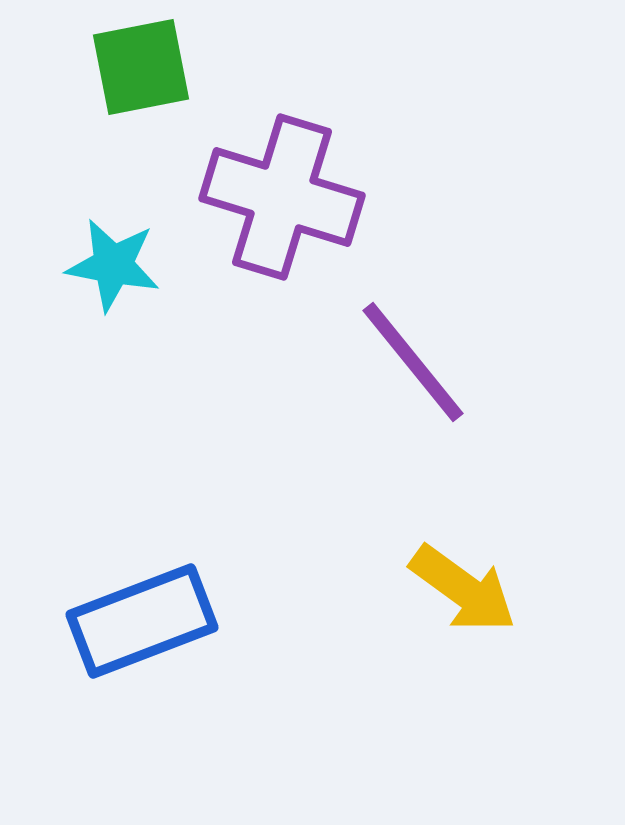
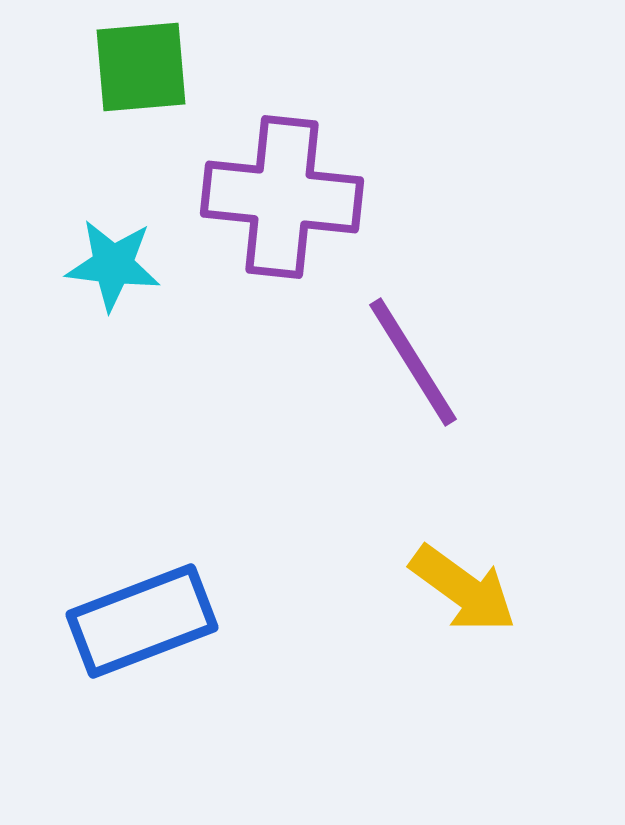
green square: rotated 6 degrees clockwise
purple cross: rotated 11 degrees counterclockwise
cyan star: rotated 4 degrees counterclockwise
purple line: rotated 7 degrees clockwise
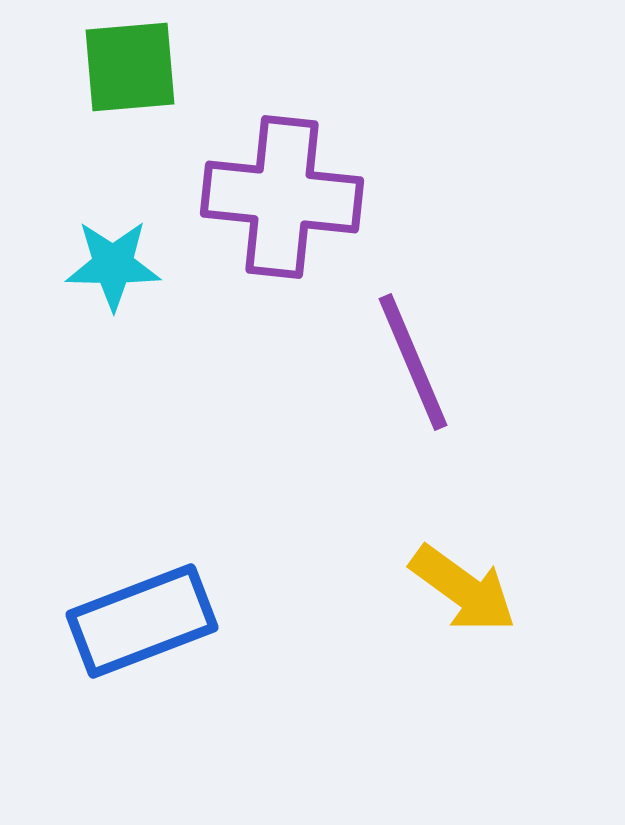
green square: moved 11 px left
cyan star: rotated 6 degrees counterclockwise
purple line: rotated 9 degrees clockwise
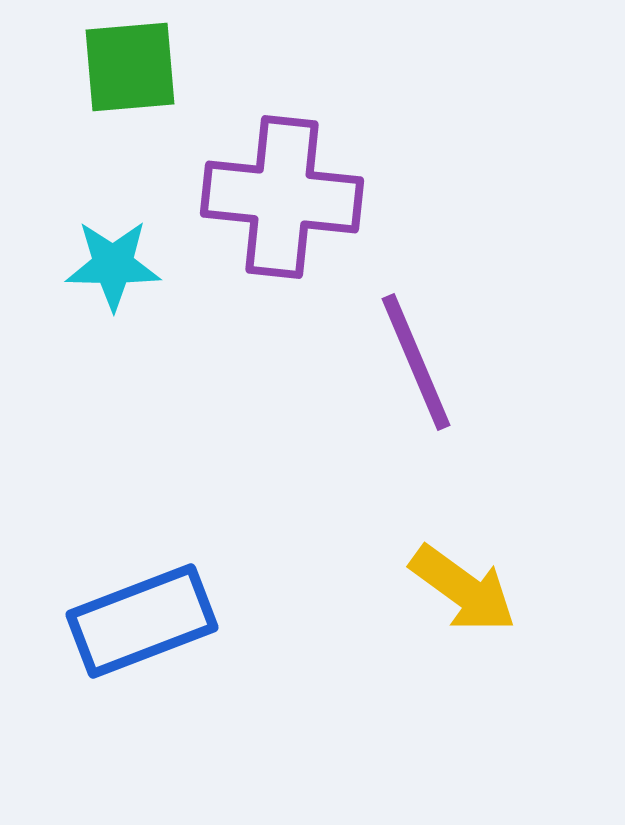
purple line: moved 3 px right
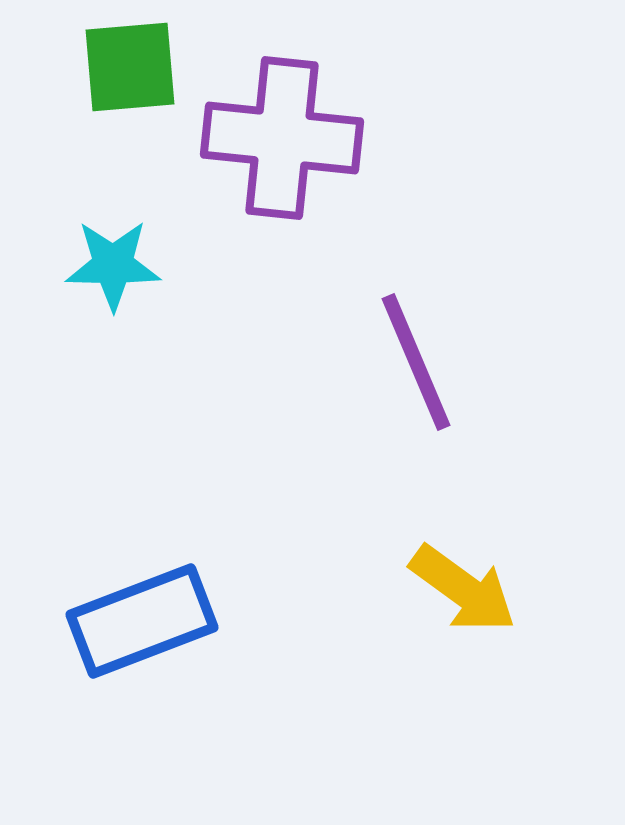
purple cross: moved 59 px up
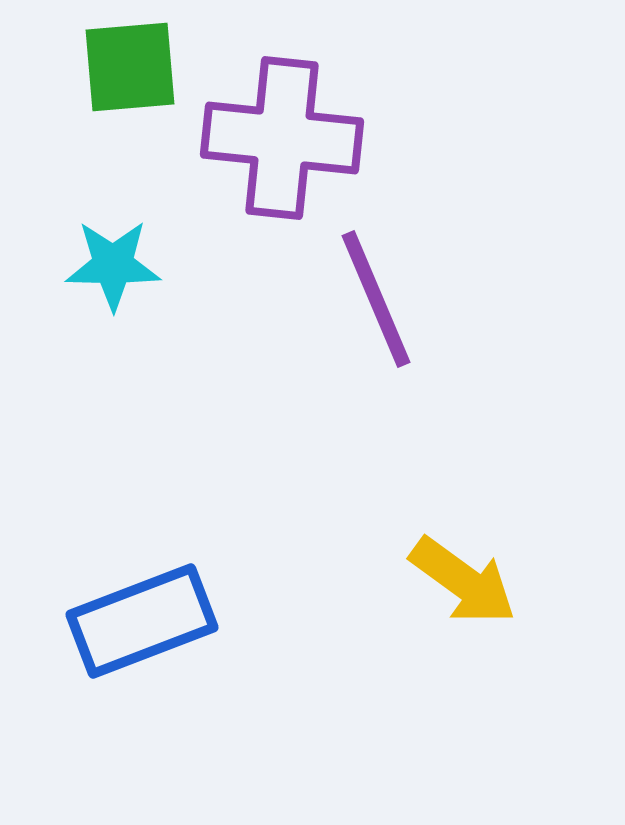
purple line: moved 40 px left, 63 px up
yellow arrow: moved 8 px up
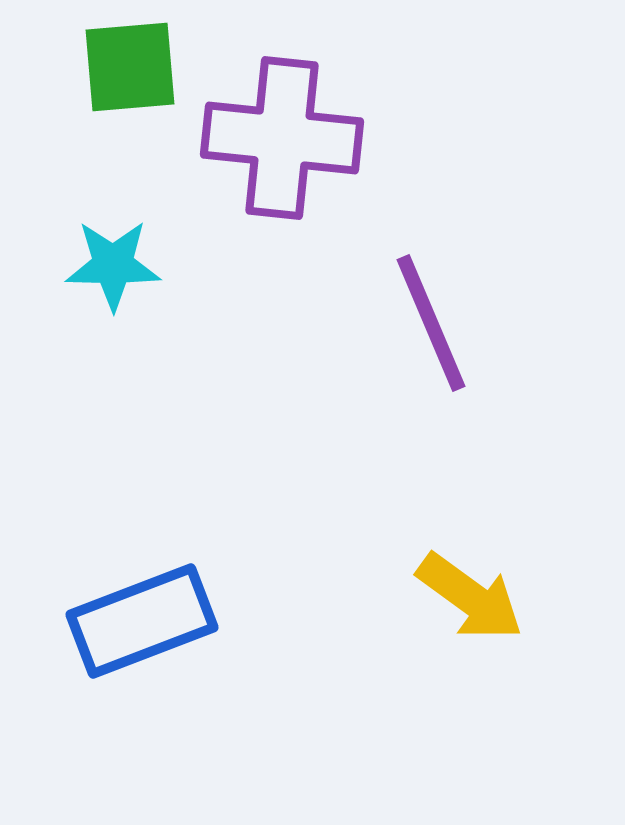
purple line: moved 55 px right, 24 px down
yellow arrow: moved 7 px right, 16 px down
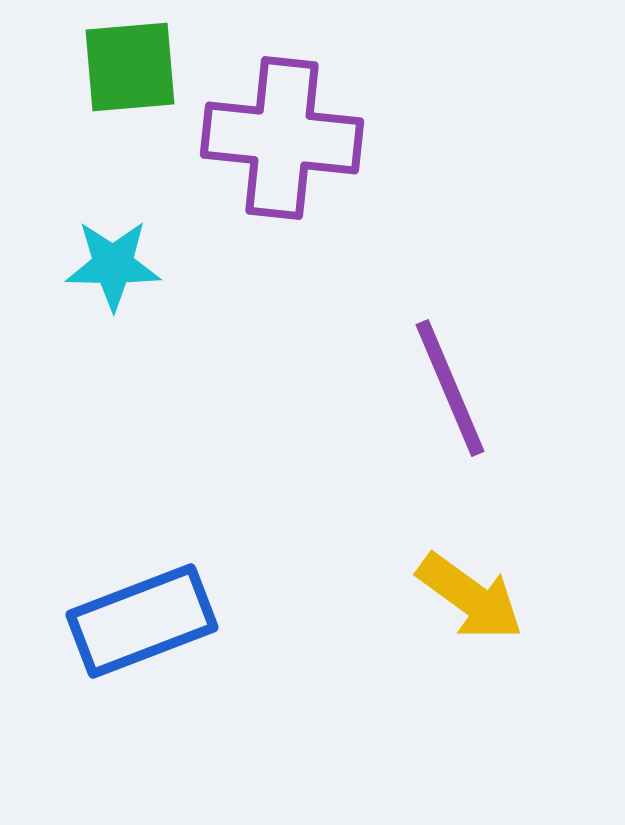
purple line: moved 19 px right, 65 px down
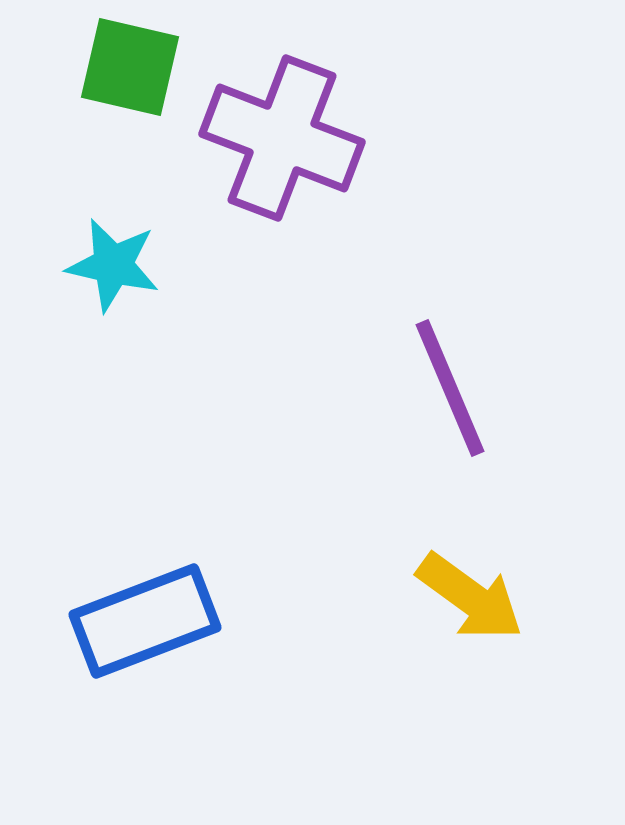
green square: rotated 18 degrees clockwise
purple cross: rotated 15 degrees clockwise
cyan star: rotated 12 degrees clockwise
blue rectangle: moved 3 px right
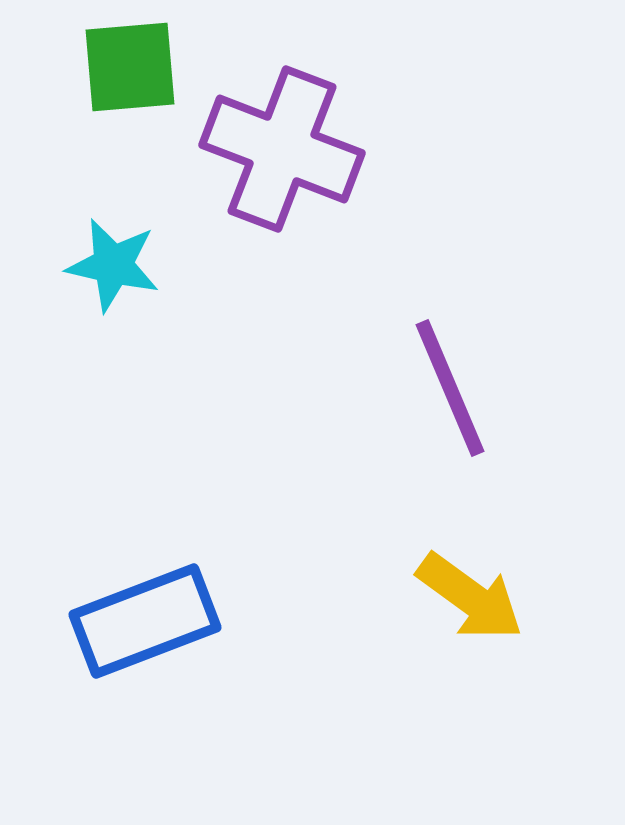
green square: rotated 18 degrees counterclockwise
purple cross: moved 11 px down
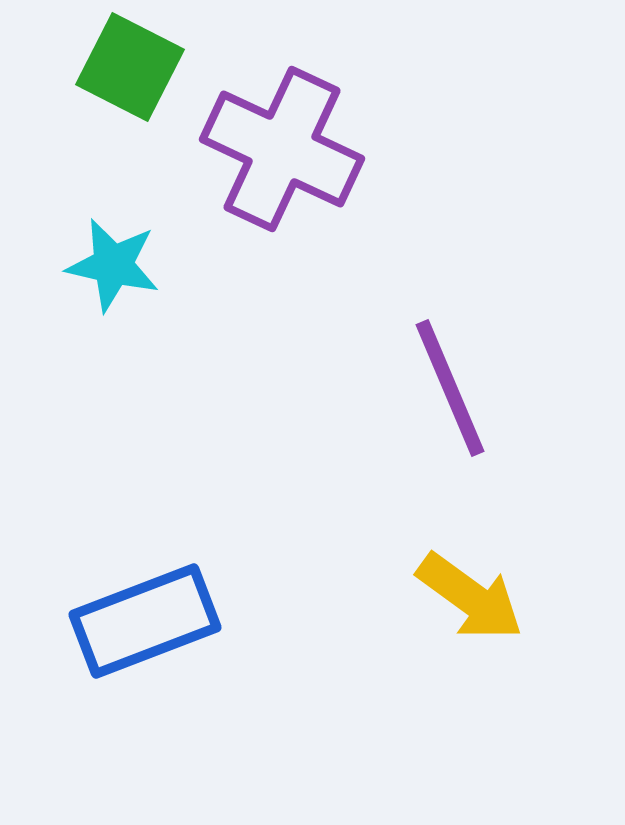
green square: rotated 32 degrees clockwise
purple cross: rotated 4 degrees clockwise
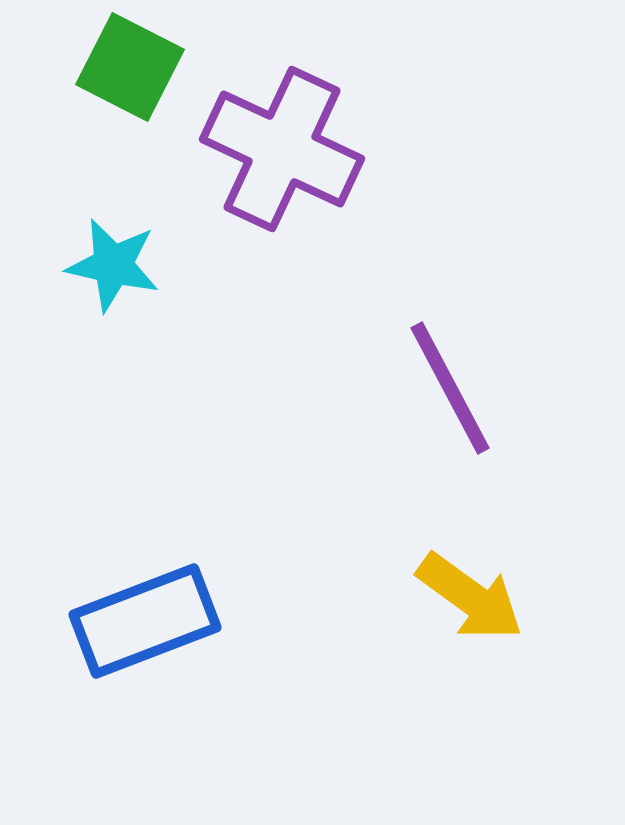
purple line: rotated 5 degrees counterclockwise
